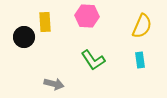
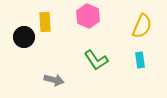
pink hexagon: moved 1 px right; rotated 20 degrees clockwise
green L-shape: moved 3 px right
gray arrow: moved 4 px up
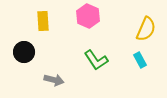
yellow rectangle: moved 2 px left, 1 px up
yellow semicircle: moved 4 px right, 3 px down
black circle: moved 15 px down
cyan rectangle: rotated 21 degrees counterclockwise
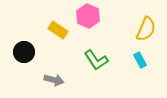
yellow rectangle: moved 15 px right, 9 px down; rotated 54 degrees counterclockwise
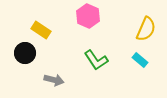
yellow rectangle: moved 17 px left
black circle: moved 1 px right, 1 px down
cyan rectangle: rotated 21 degrees counterclockwise
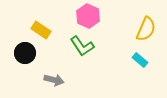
green L-shape: moved 14 px left, 14 px up
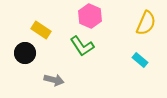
pink hexagon: moved 2 px right
yellow semicircle: moved 6 px up
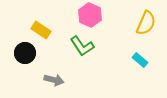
pink hexagon: moved 1 px up
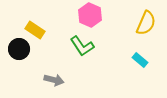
yellow rectangle: moved 6 px left
black circle: moved 6 px left, 4 px up
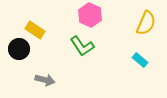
gray arrow: moved 9 px left
